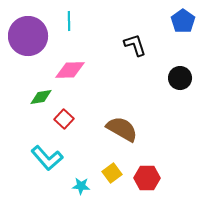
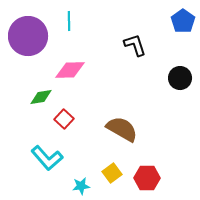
cyan star: rotated 12 degrees counterclockwise
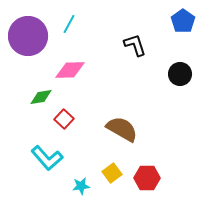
cyan line: moved 3 px down; rotated 30 degrees clockwise
black circle: moved 4 px up
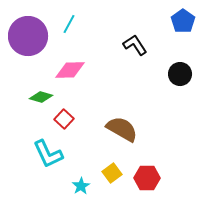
black L-shape: rotated 15 degrees counterclockwise
green diamond: rotated 25 degrees clockwise
cyan L-shape: moved 1 px right, 4 px up; rotated 16 degrees clockwise
cyan star: rotated 24 degrees counterclockwise
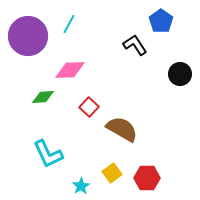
blue pentagon: moved 22 px left
green diamond: moved 2 px right; rotated 20 degrees counterclockwise
red square: moved 25 px right, 12 px up
